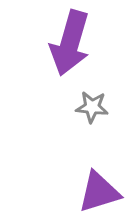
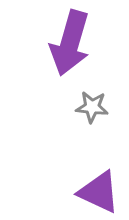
purple triangle: rotated 42 degrees clockwise
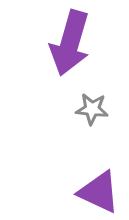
gray star: moved 2 px down
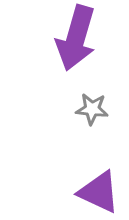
purple arrow: moved 6 px right, 5 px up
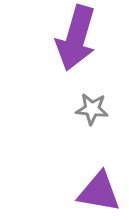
purple triangle: rotated 15 degrees counterclockwise
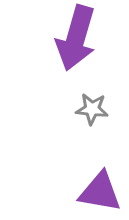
purple triangle: moved 1 px right
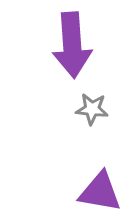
purple arrow: moved 4 px left, 7 px down; rotated 20 degrees counterclockwise
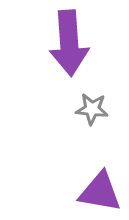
purple arrow: moved 3 px left, 2 px up
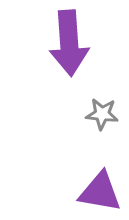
gray star: moved 10 px right, 5 px down
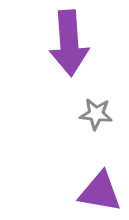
gray star: moved 6 px left
